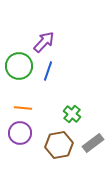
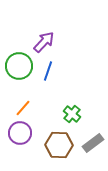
orange line: rotated 54 degrees counterclockwise
brown hexagon: rotated 12 degrees clockwise
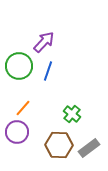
purple circle: moved 3 px left, 1 px up
gray rectangle: moved 4 px left, 5 px down
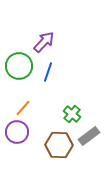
blue line: moved 1 px down
gray rectangle: moved 12 px up
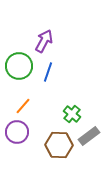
purple arrow: moved 1 px up; rotated 15 degrees counterclockwise
orange line: moved 2 px up
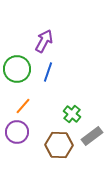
green circle: moved 2 px left, 3 px down
gray rectangle: moved 3 px right
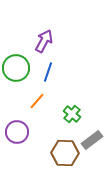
green circle: moved 1 px left, 1 px up
orange line: moved 14 px right, 5 px up
gray rectangle: moved 4 px down
brown hexagon: moved 6 px right, 8 px down
